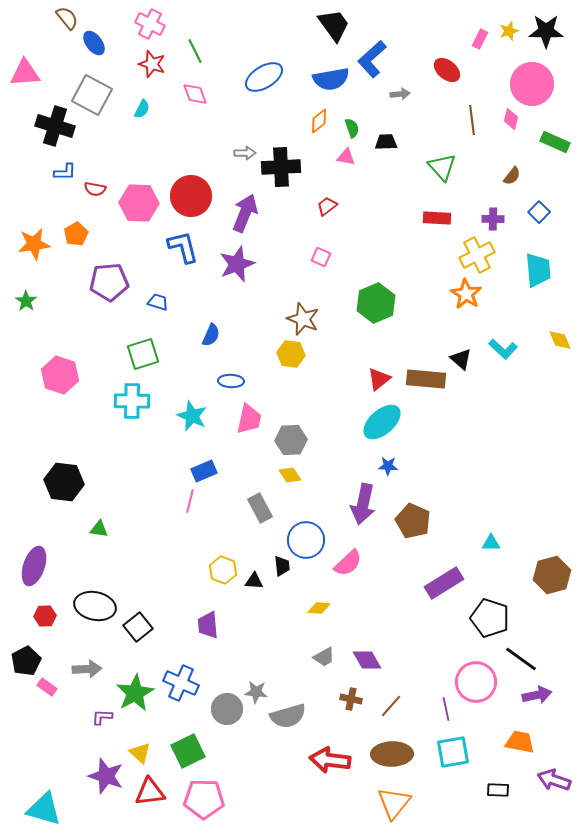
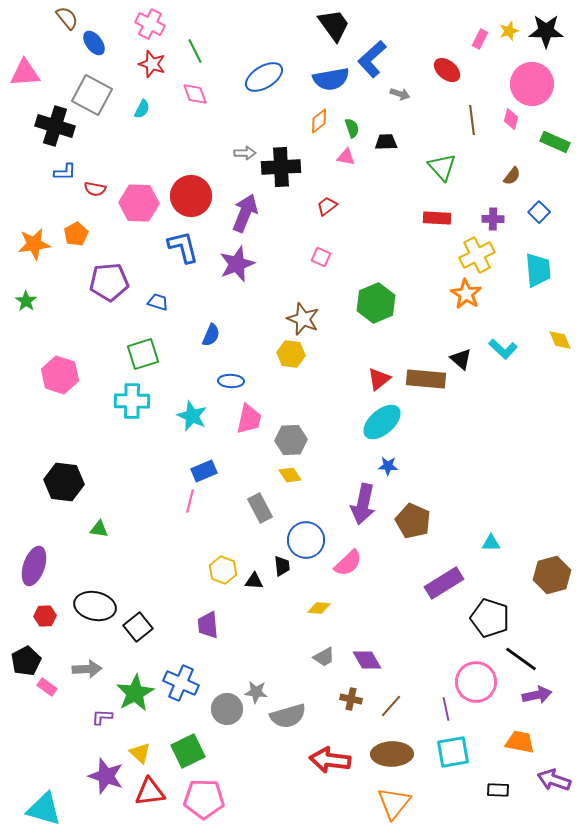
gray arrow at (400, 94): rotated 24 degrees clockwise
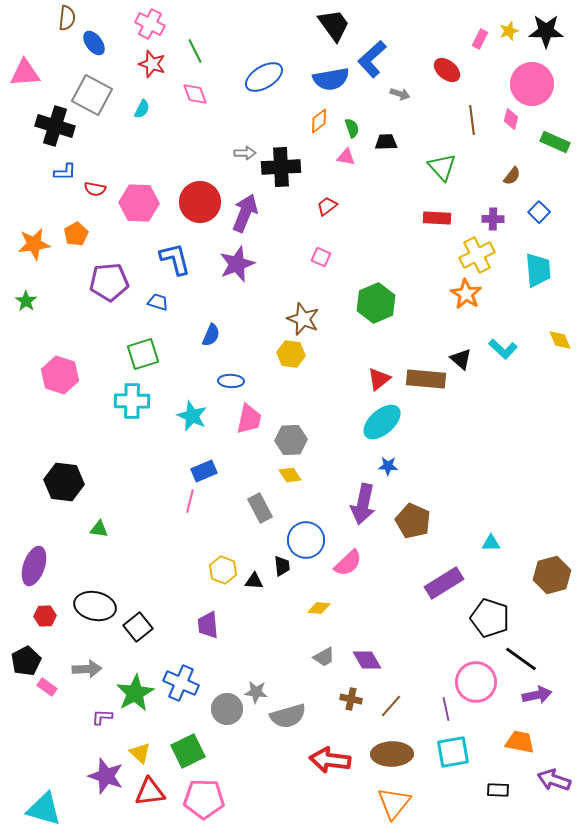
brown semicircle at (67, 18): rotated 45 degrees clockwise
red circle at (191, 196): moved 9 px right, 6 px down
blue L-shape at (183, 247): moved 8 px left, 12 px down
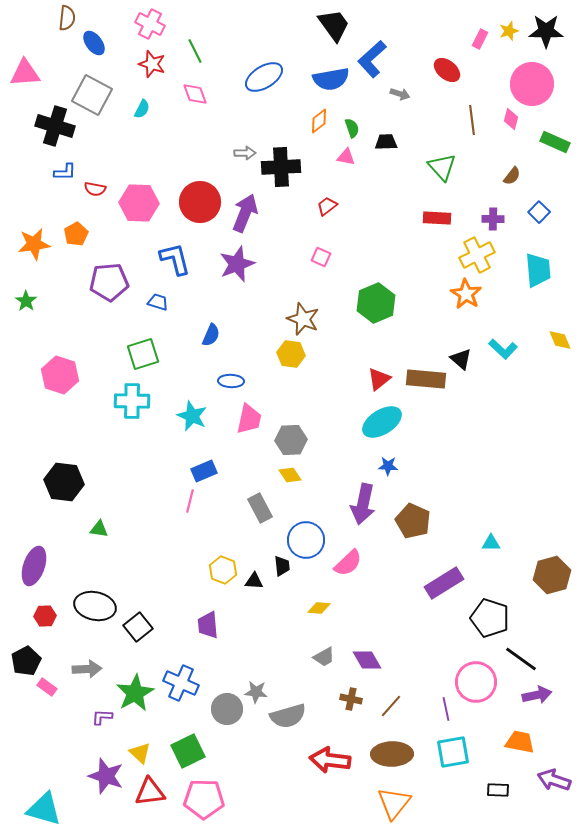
cyan ellipse at (382, 422): rotated 9 degrees clockwise
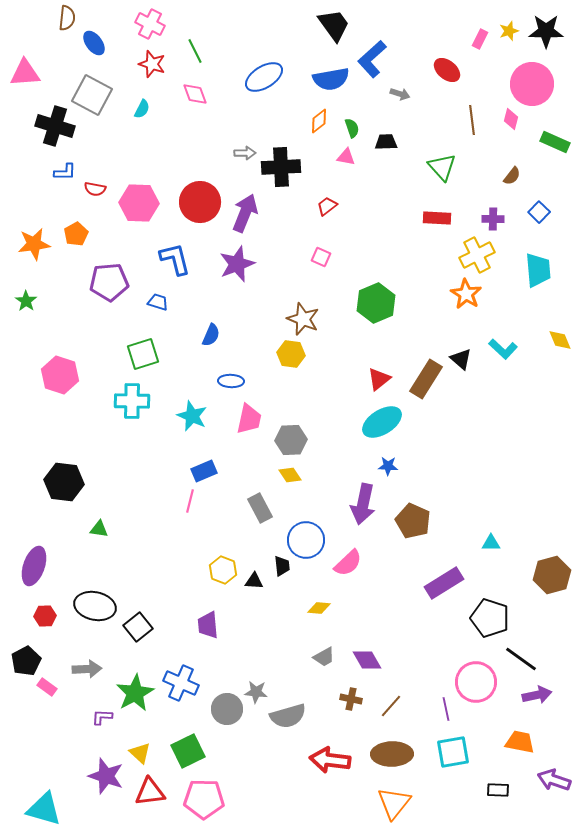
brown rectangle at (426, 379): rotated 63 degrees counterclockwise
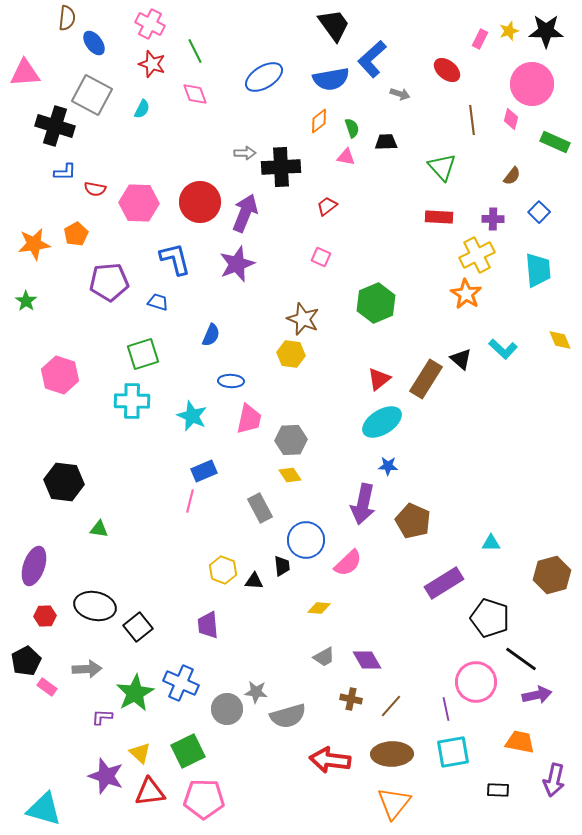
red rectangle at (437, 218): moved 2 px right, 1 px up
purple arrow at (554, 780): rotated 96 degrees counterclockwise
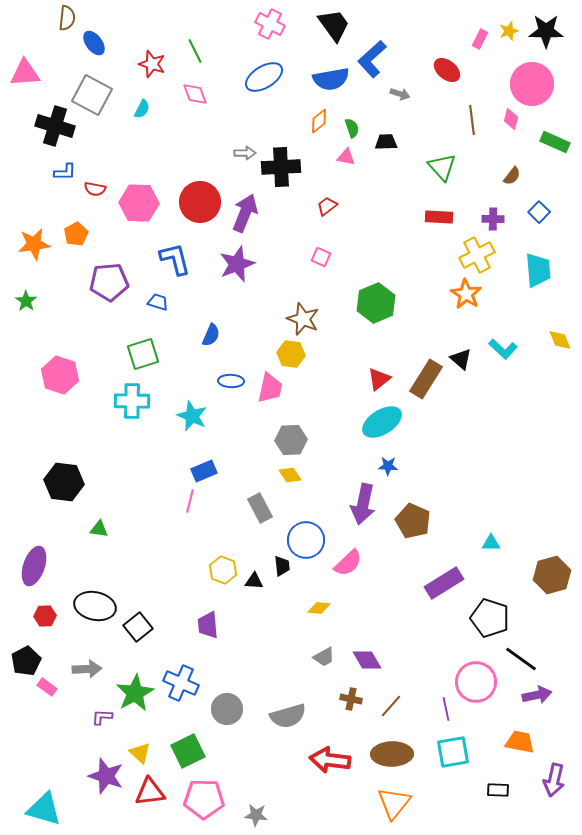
pink cross at (150, 24): moved 120 px right
pink trapezoid at (249, 419): moved 21 px right, 31 px up
gray star at (256, 692): moved 123 px down
